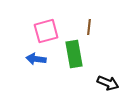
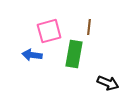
pink square: moved 3 px right
green rectangle: rotated 20 degrees clockwise
blue arrow: moved 4 px left, 4 px up
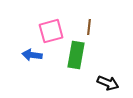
pink square: moved 2 px right
green rectangle: moved 2 px right, 1 px down
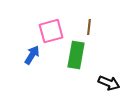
blue arrow: rotated 114 degrees clockwise
black arrow: moved 1 px right
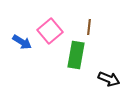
pink square: moved 1 px left; rotated 25 degrees counterclockwise
blue arrow: moved 10 px left, 13 px up; rotated 90 degrees clockwise
black arrow: moved 4 px up
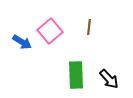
green rectangle: moved 20 px down; rotated 12 degrees counterclockwise
black arrow: rotated 25 degrees clockwise
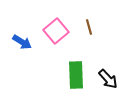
brown line: rotated 21 degrees counterclockwise
pink square: moved 6 px right
black arrow: moved 1 px left
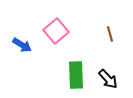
brown line: moved 21 px right, 7 px down
blue arrow: moved 3 px down
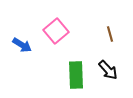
black arrow: moved 9 px up
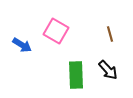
pink square: rotated 20 degrees counterclockwise
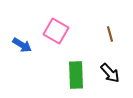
black arrow: moved 2 px right, 3 px down
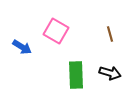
blue arrow: moved 2 px down
black arrow: rotated 30 degrees counterclockwise
